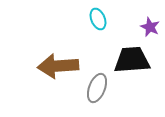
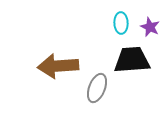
cyan ellipse: moved 23 px right, 4 px down; rotated 20 degrees clockwise
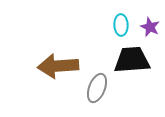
cyan ellipse: moved 2 px down
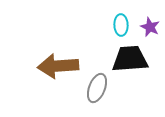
black trapezoid: moved 2 px left, 1 px up
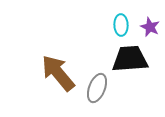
brown arrow: moved 7 px down; rotated 54 degrees clockwise
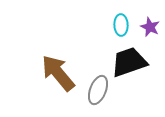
black trapezoid: moved 1 px left, 3 px down; rotated 15 degrees counterclockwise
gray ellipse: moved 1 px right, 2 px down
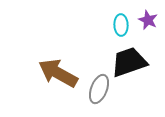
purple star: moved 2 px left, 7 px up
brown arrow: rotated 21 degrees counterclockwise
gray ellipse: moved 1 px right, 1 px up
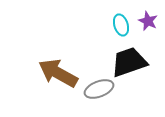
purple star: moved 1 px down
cyan ellipse: rotated 15 degrees counterclockwise
gray ellipse: rotated 48 degrees clockwise
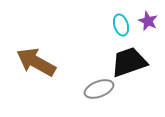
brown arrow: moved 22 px left, 11 px up
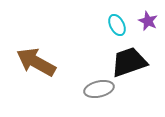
cyan ellipse: moved 4 px left; rotated 10 degrees counterclockwise
gray ellipse: rotated 8 degrees clockwise
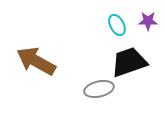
purple star: rotated 24 degrees counterclockwise
brown arrow: moved 1 px up
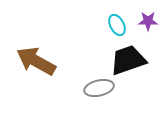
black trapezoid: moved 1 px left, 2 px up
gray ellipse: moved 1 px up
